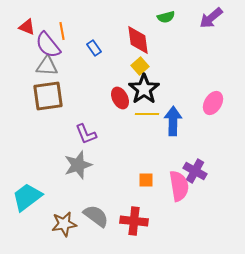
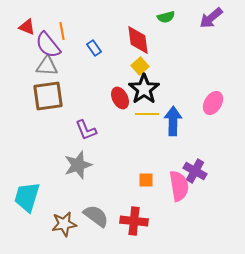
purple L-shape: moved 4 px up
cyan trapezoid: rotated 36 degrees counterclockwise
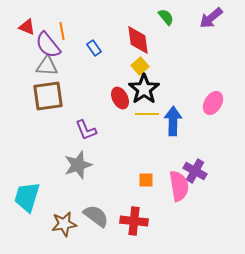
green semicircle: rotated 114 degrees counterclockwise
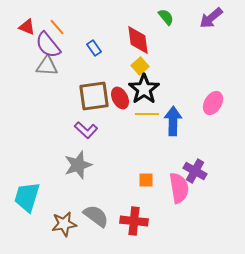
orange line: moved 5 px left, 4 px up; rotated 30 degrees counterclockwise
brown square: moved 46 px right
purple L-shape: rotated 25 degrees counterclockwise
pink semicircle: moved 2 px down
